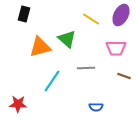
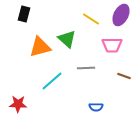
pink trapezoid: moved 4 px left, 3 px up
cyan line: rotated 15 degrees clockwise
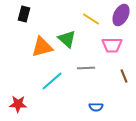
orange triangle: moved 2 px right
brown line: rotated 48 degrees clockwise
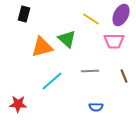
pink trapezoid: moved 2 px right, 4 px up
gray line: moved 4 px right, 3 px down
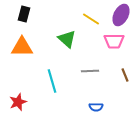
orange triangle: moved 20 px left; rotated 15 degrees clockwise
brown line: moved 1 px right, 1 px up
cyan line: rotated 65 degrees counterclockwise
red star: moved 2 px up; rotated 24 degrees counterclockwise
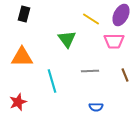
green triangle: rotated 12 degrees clockwise
orange triangle: moved 10 px down
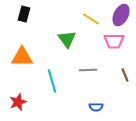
gray line: moved 2 px left, 1 px up
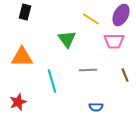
black rectangle: moved 1 px right, 2 px up
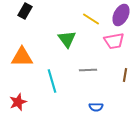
black rectangle: moved 1 px up; rotated 14 degrees clockwise
pink trapezoid: rotated 10 degrees counterclockwise
brown line: rotated 32 degrees clockwise
